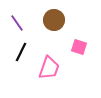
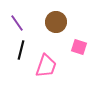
brown circle: moved 2 px right, 2 px down
black line: moved 2 px up; rotated 12 degrees counterclockwise
pink trapezoid: moved 3 px left, 2 px up
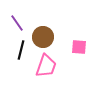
brown circle: moved 13 px left, 15 px down
pink square: rotated 14 degrees counterclockwise
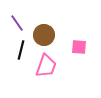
brown circle: moved 1 px right, 2 px up
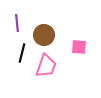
purple line: rotated 30 degrees clockwise
black line: moved 1 px right, 3 px down
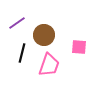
purple line: rotated 60 degrees clockwise
pink trapezoid: moved 3 px right, 1 px up
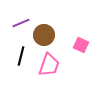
purple line: moved 4 px right; rotated 12 degrees clockwise
pink square: moved 2 px right, 2 px up; rotated 21 degrees clockwise
black line: moved 1 px left, 3 px down
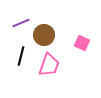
pink square: moved 1 px right, 2 px up
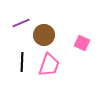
black line: moved 1 px right, 6 px down; rotated 12 degrees counterclockwise
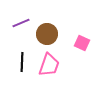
brown circle: moved 3 px right, 1 px up
